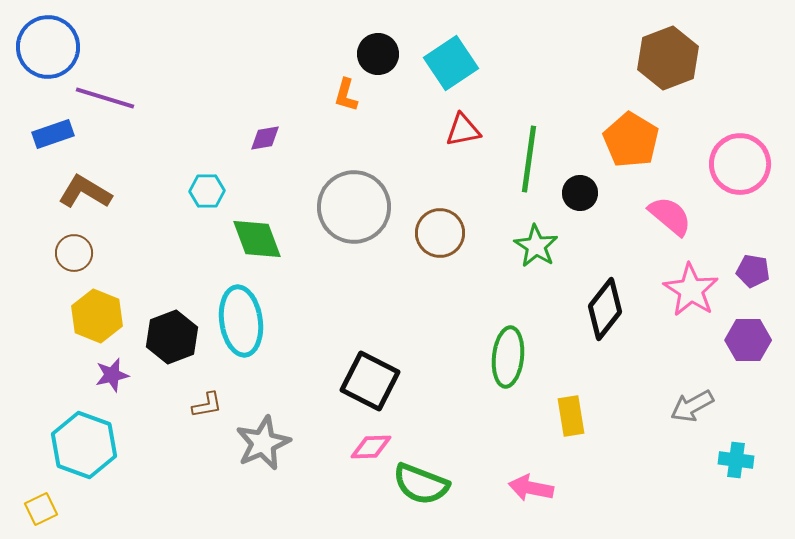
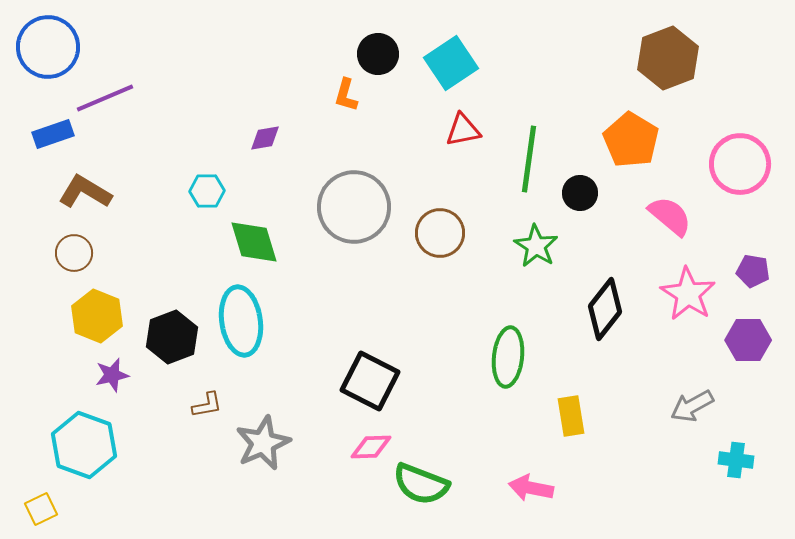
purple line at (105, 98): rotated 40 degrees counterclockwise
green diamond at (257, 239): moved 3 px left, 3 px down; rotated 4 degrees clockwise
pink star at (691, 290): moved 3 px left, 4 px down
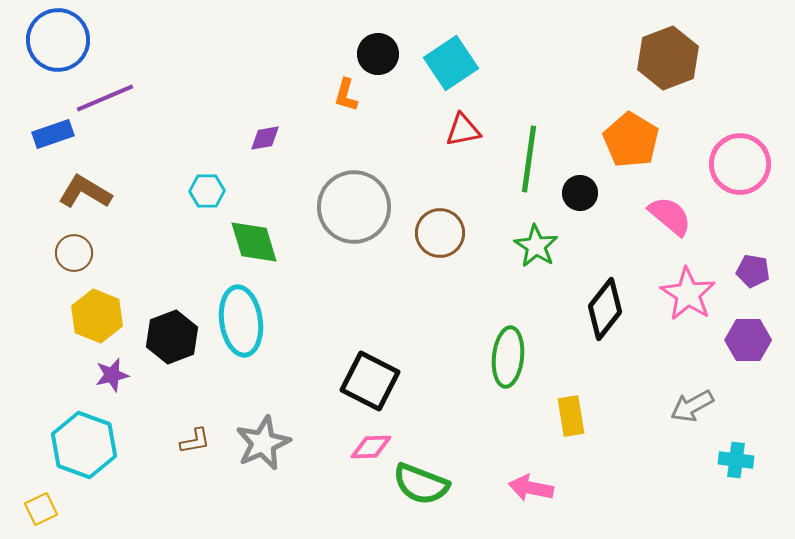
blue circle at (48, 47): moved 10 px right, 7 px up
brown L-shape at (207, 405): moved 12 px left, 36 px down
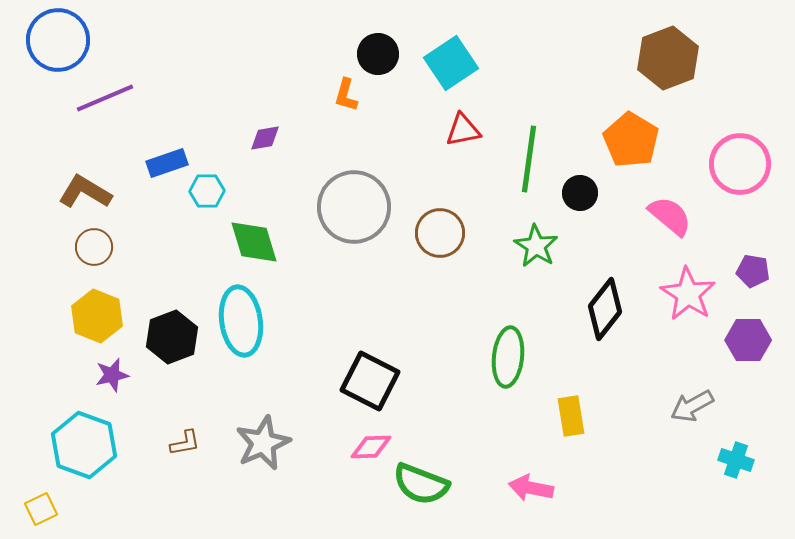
blue rectangle at (53, 134): moved 114 px right, 29 px down
brown circle at (74, 253): moved 20 px right, 6 px up
brown L-shape at (195, 441): moved 10 px left, 2 px down
cyan cross at (736, 460): rotated 12 degrees clockwise
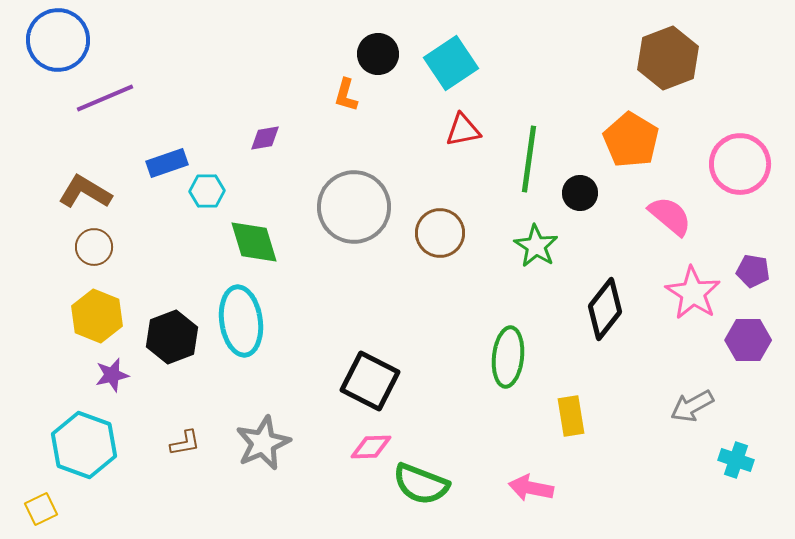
pink star at (688, 294): moved 5 px right, 1 px up
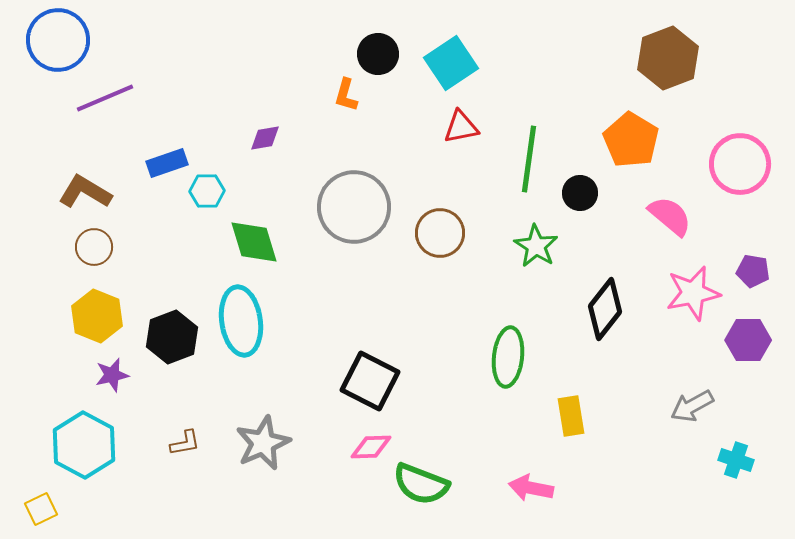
red triangle at (463, 130): moved 2 px left, 3 px up
pink star at (693, 293): rotated 28 degrees clockwise
cyan hexagon at (84, 445): rotated 8 degrees clockwise
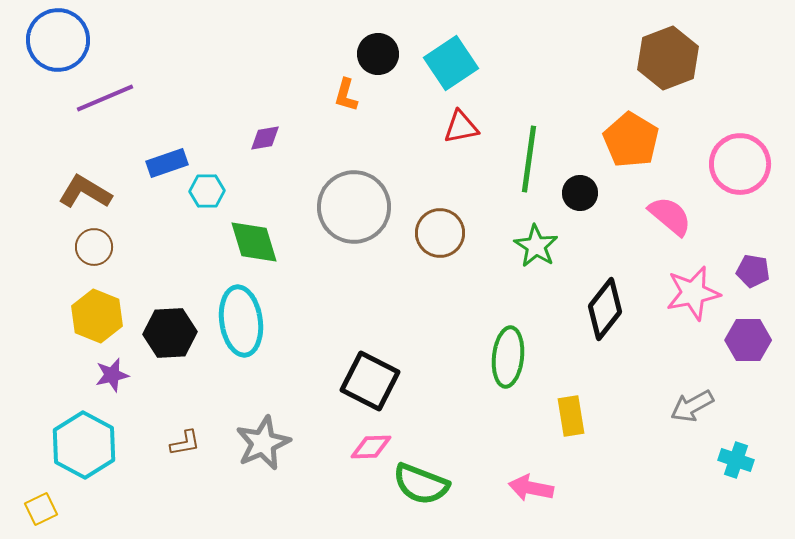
black hexagon at (172, 337): moved 2 px left, 4 px up; rotated 18 degrees clockwise
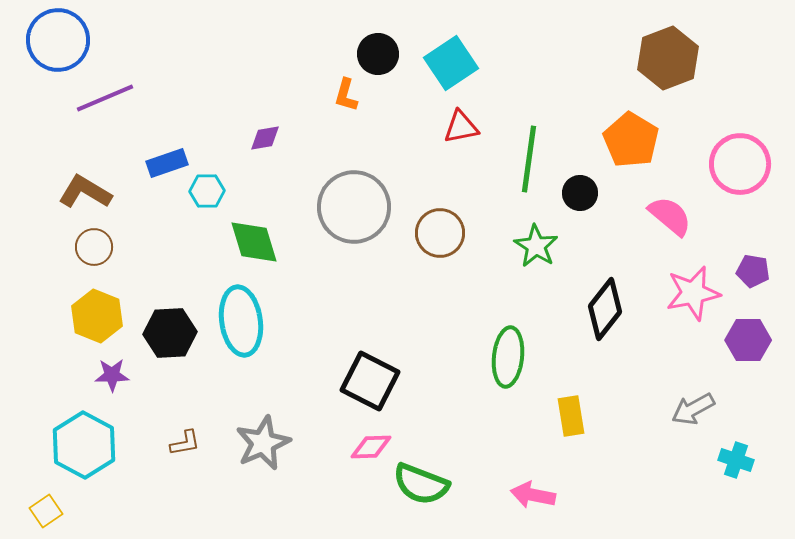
purple star at (112, 375): rotated 12 degrees clockwise
gray arrow at (692, 406): moved 1 px right, 3 px down
pink arrow at (531, 488): moved 2 px right, 7 px down
yellow square at (41, 509): moved 5 px right, 2 px down; rotated 8 degrees counterclockwise
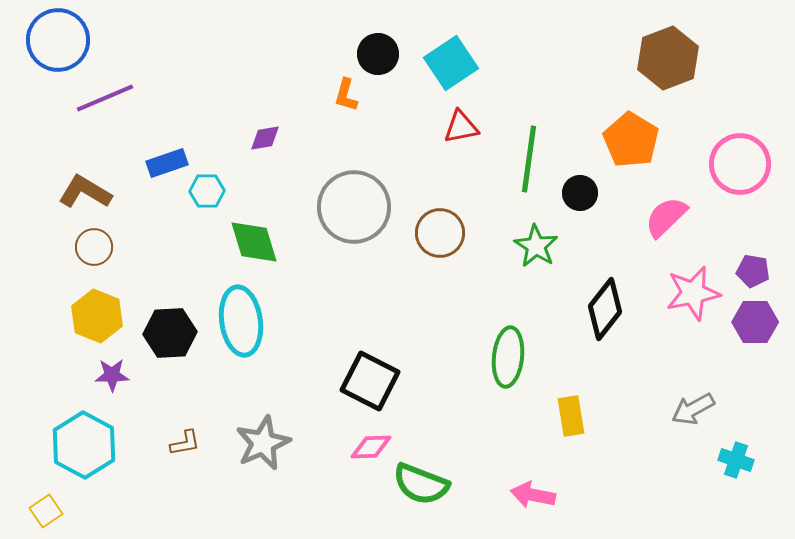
pink semicircle at (670, 216): moved 4 px left, 1 px down; rotated 84 degrees counterclockwise
purple hexagon at (748, 340): moved 7 px right, 18 px up
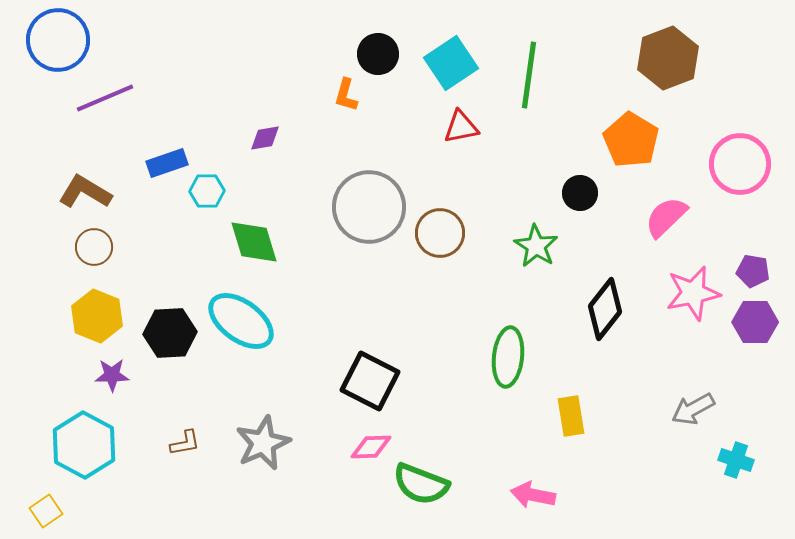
green line at (529, 159): moved 84 px up
gray circle at (354, 207): moved 15 px right
cyan ellipse at (241, 321): rotated 46 degrees counterclockwise
